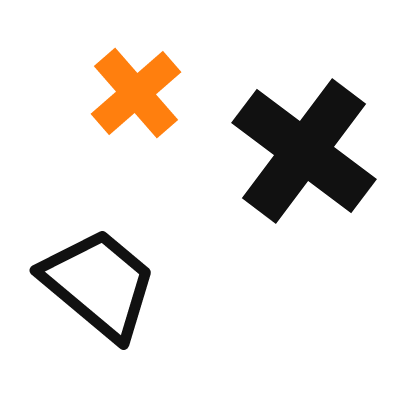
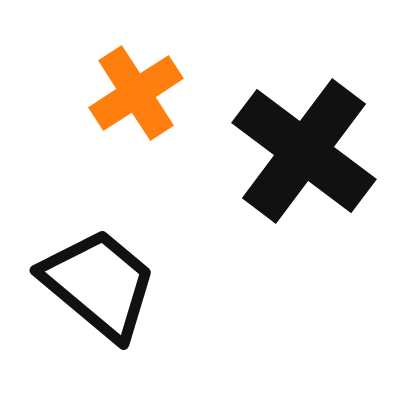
orange cross: rotated 8 degrees clockwise
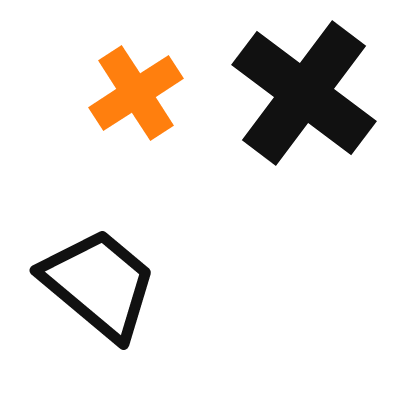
black cross: moved 58 px up
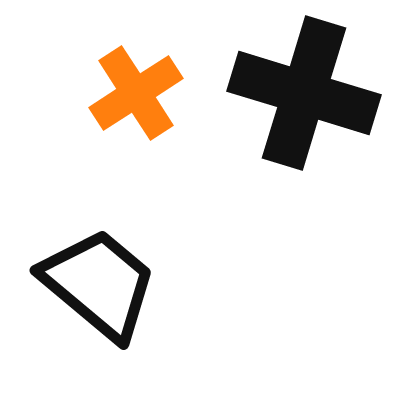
black cross: rotated 20 degrees counterclockwise
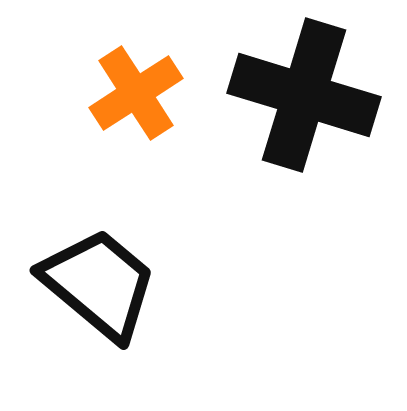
black cross: moved 2 px down
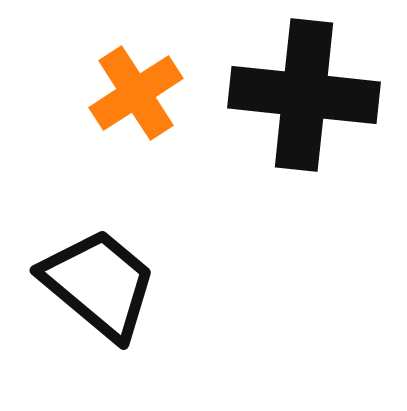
black cross: rotated 11 degrees counterclockwise
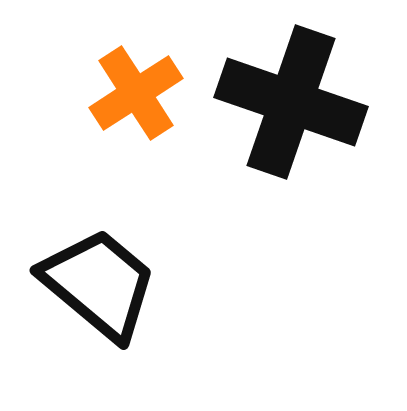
black cross: moved 13 px left, 7 px down; rotated 13 degrees clockwise
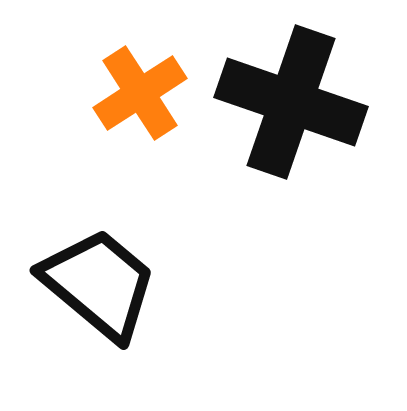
orange cross: moved 4 px right
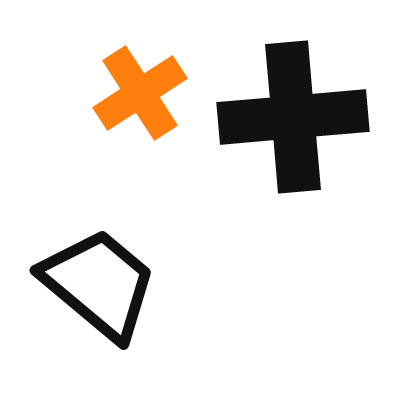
black cross: moved 2 px right, 15 px down; rotated 24 degrees counterclockwise
